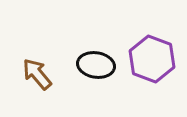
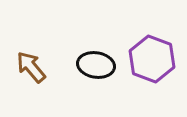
brown arrow: moved 6 px left, 7 px up
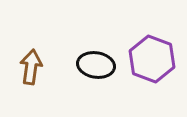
brown arrow: rotated 48 degrees clockwise
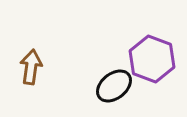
black ellipse: moved 18 px right, 21 px down; rotated 48 degrees counterclockwise
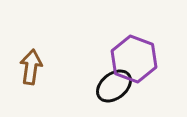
purple hexagon: moved 18 px left
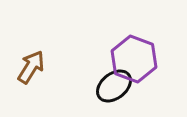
brown arrow: rotated 24 degrees clockwise
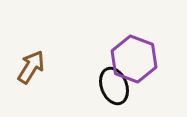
black ellipse: rotated 72 degrees counterclockwise
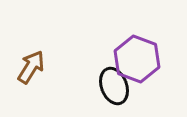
purple hexagon: moved 3 px right
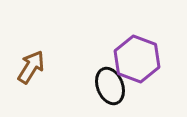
black ellipse: moved 4 px left
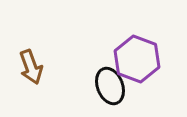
brown arrow: rotated 128 degrees clockwise
